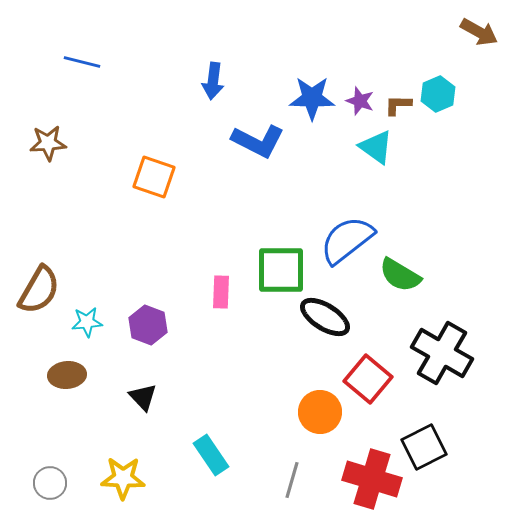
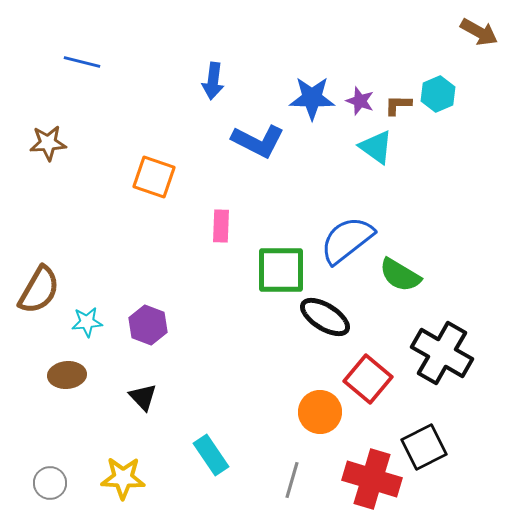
pink rectangle: moved 66 px up
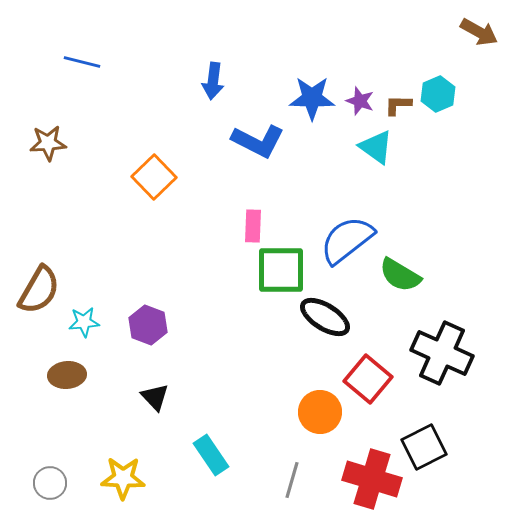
orange square: rotated 27 degrees clockwise
pink rectangle: moved 32 px right
cyan star: moved 3 px left
black cross: rotated 6 degrees counterclockwise
black triangle: moved 12 px right
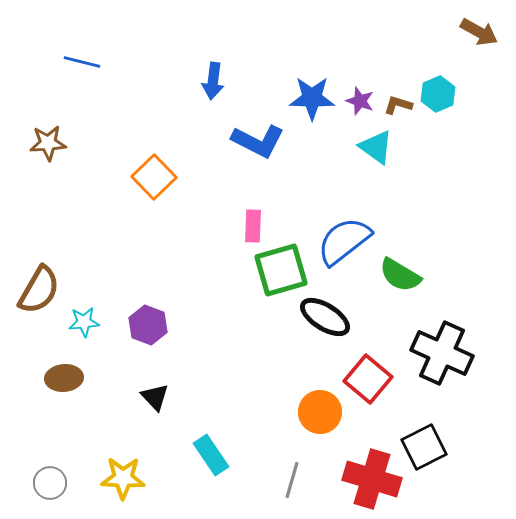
brown L-shape: rotated 16 degrees clockwise
blue semicircle: moved 3 px left, 1 px down
green square: rotated 16 degrees counterclockwise
brown ellipse: moved 3 px left, 3 px down
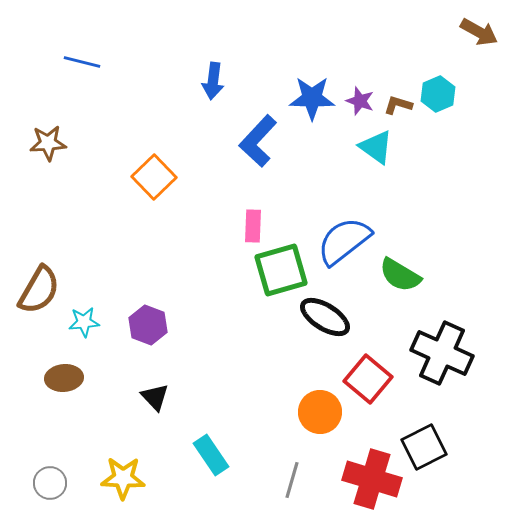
blue L-shape: rotated 106 degrees clockwise
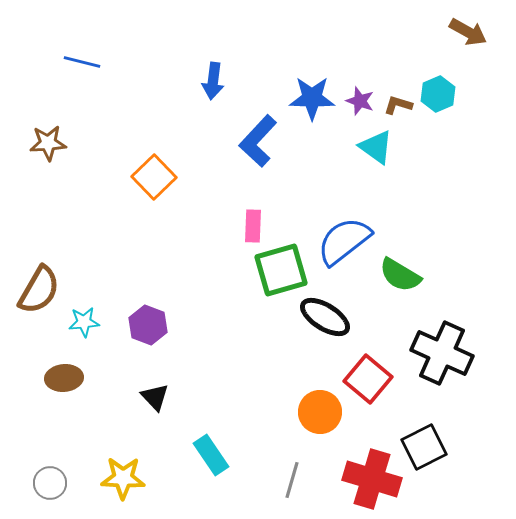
brown arrow: moved 11 px left
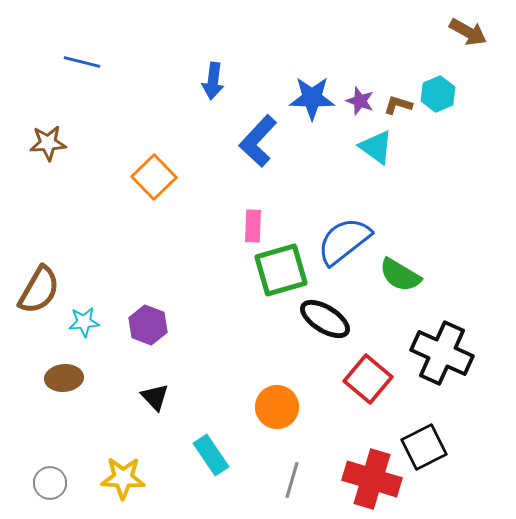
black ellipse: moved 2 px down
orange circle: moved 43 px left, 5 px up
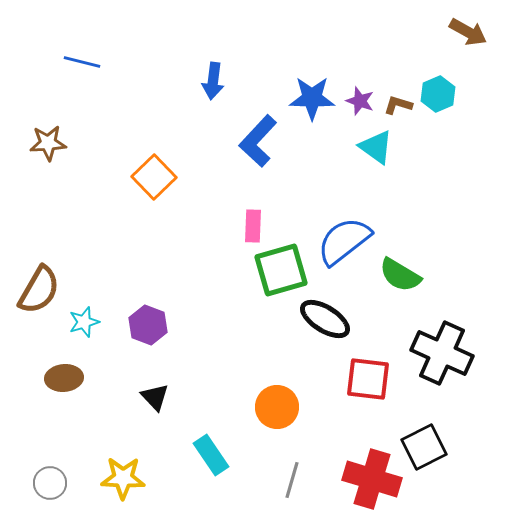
cyan star: rotated 12 degrees counterclockwise
red square: rotated 33 degrees counterclockwise
